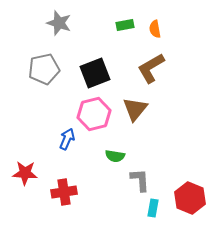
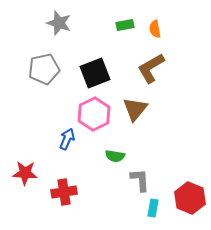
pink hexagon: rotated 12 degrees counterclockwise
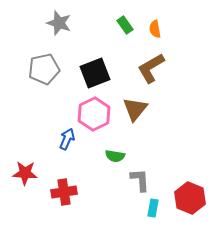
green rectangle: rotated 66 degrees clockwise
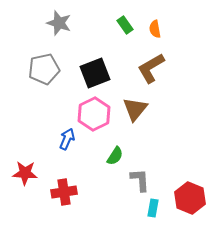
green semicircle: rotated 66 degrees counterclockwise
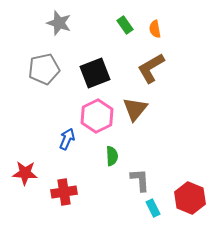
pink hexagon: moved 3 px right, 2 px down
green semicircle: moved 3 px left; rotated 36 degrees counterclockwise
cyan rectangle: rotated 36 degrees counterclockwise
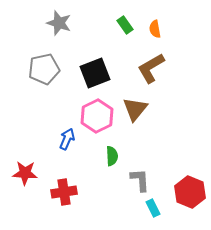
red hexagon: moved 6 px up
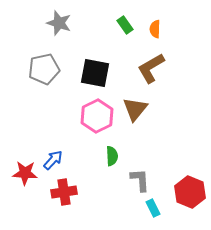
orange semicircle: rotated 12 degrees clockwise
black square: rotated 32 degrees clockwise
blue arrow: moved 14 px left, 21 px down; rotated 20 degrees clockwise
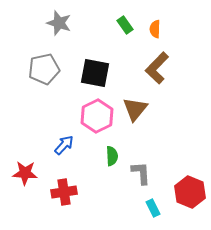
brown L-shape: moved 6 px right; rotated 16 degrees counterclockwise
blue arrow: moved 11 px right, 15 px up
gray L-shape: moved 1 px right, 7 px up
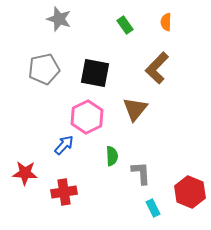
gray star: moved 4 px up
orange semicircle: moved 11 px right, 7 px up
pink hexagon: moved 10 px left, 1 px down
